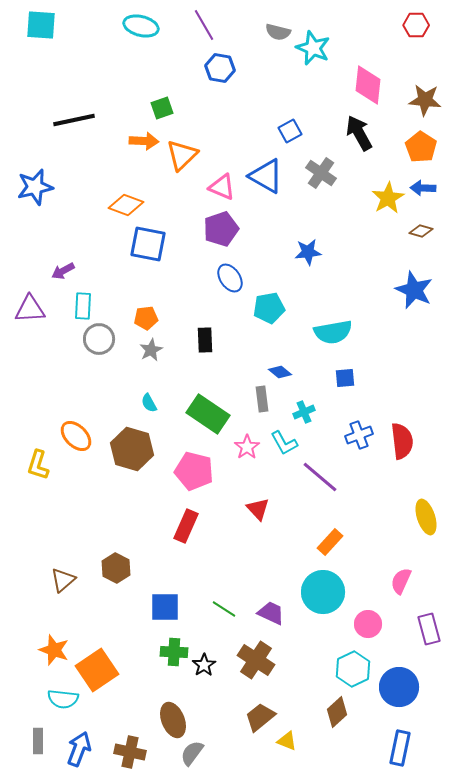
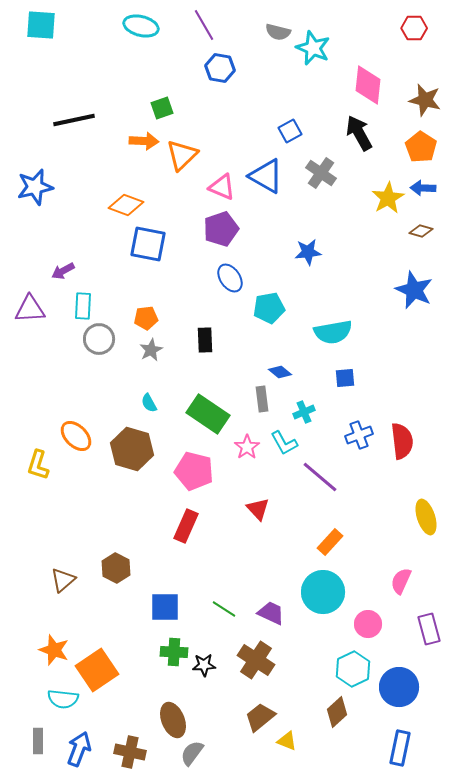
red hexagon at (416, 25): moved 2 px left, 3 px down
brown star at (425, 100): rotated 8 degrees clockwise
black star at (204, 665): rotated 30 degrees clockwise
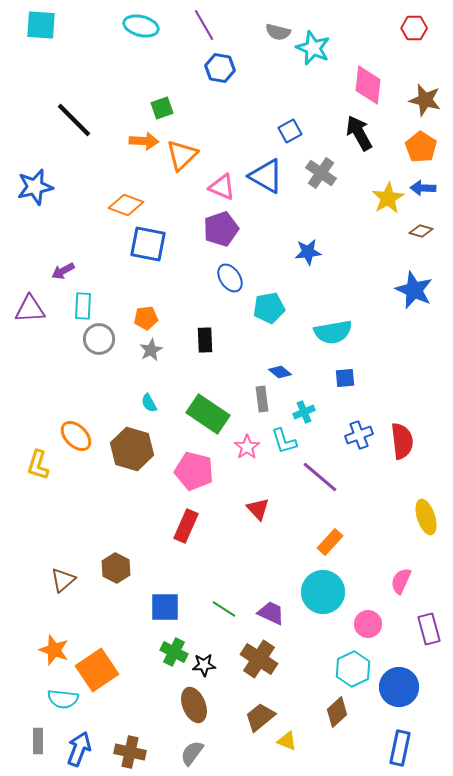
black line at (74, 120): rotated 57 degrees clockwise
cyan L-shape at (284, 443): moved 2 px up; rotated 12 degrees clockwise
green cross at (174, 652): rotated 24 degrees clockwise
brown cross at (256, 660): moved 3 px right, 1 px up
brown ellipse at (173, 720): moved 21 px right, 15 px up
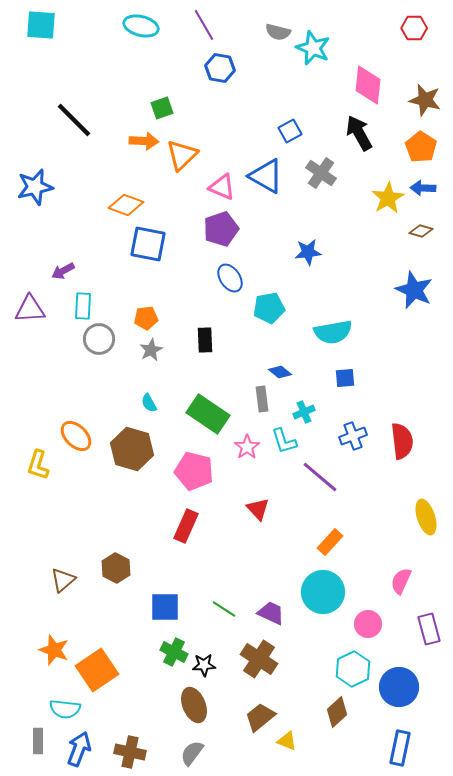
blue cross at (359, 435): moved 6 px left, 1 px down
cyan semicircle at (63, 699): moved 2 px right, 10 px down
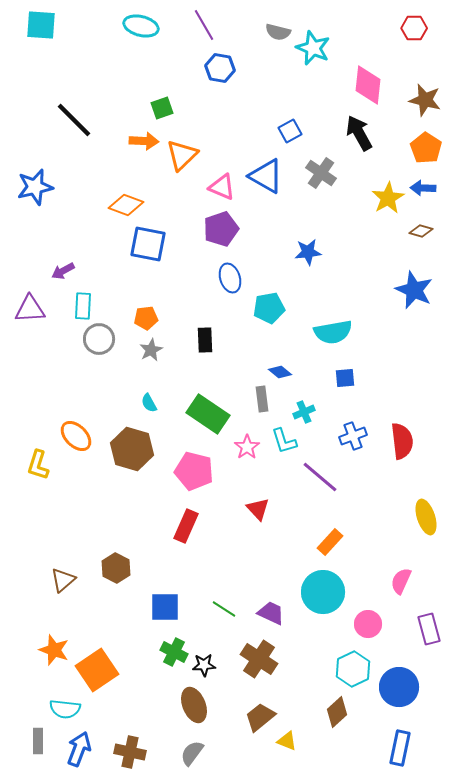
orange pentagon at (421, 147): moved 5 px right, 1 px down
blue ellipse at (230, 278): rotated 16 degrees clockwise
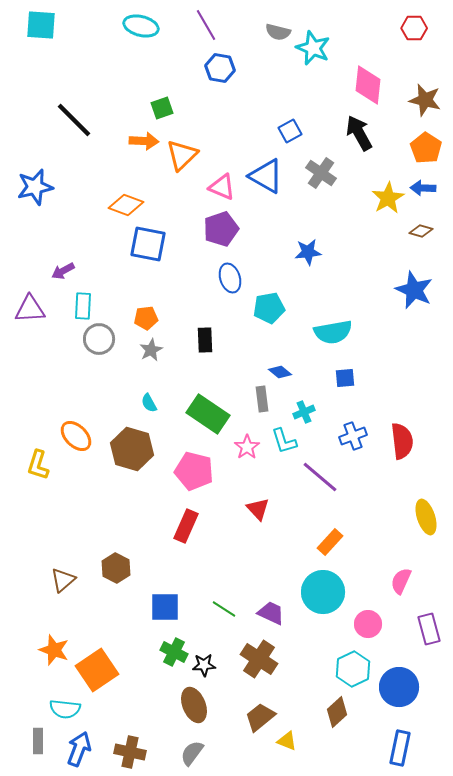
purple line at (204, 25): moved 2 px right
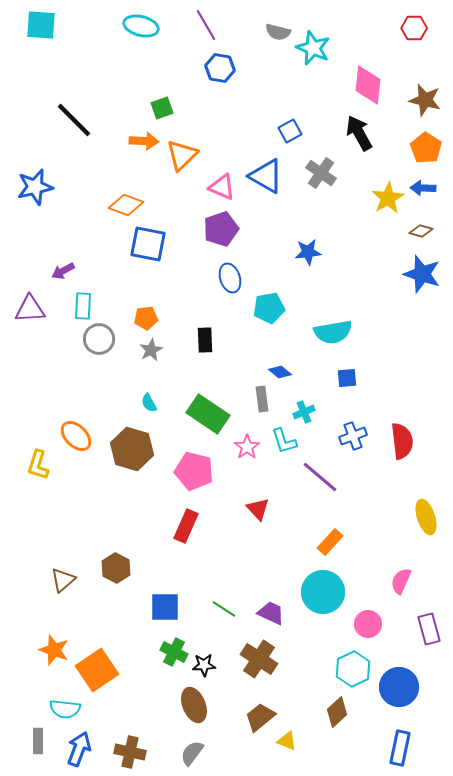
blue star at (414, 290): moved 8 px right, 16 px up; rotated 6 degrees counterclockwise
blue square at (345, 378): moved 2 px right
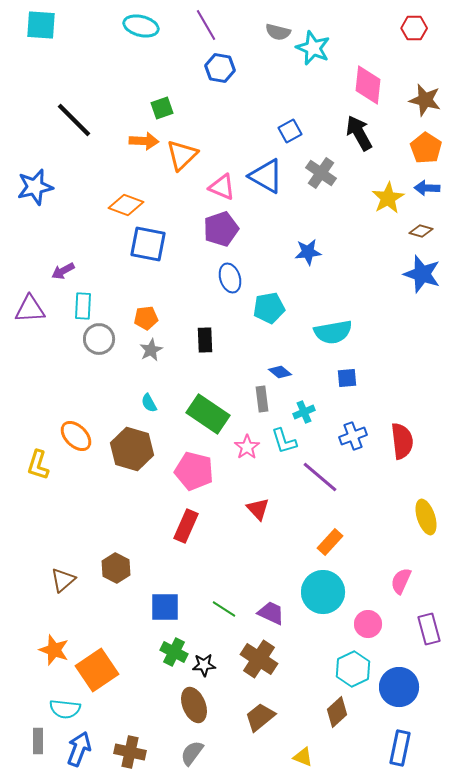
blue arrow at (423, 188): moved 4 px right
yellow triangle at (287, 741): moved 16 px right, 16 px down
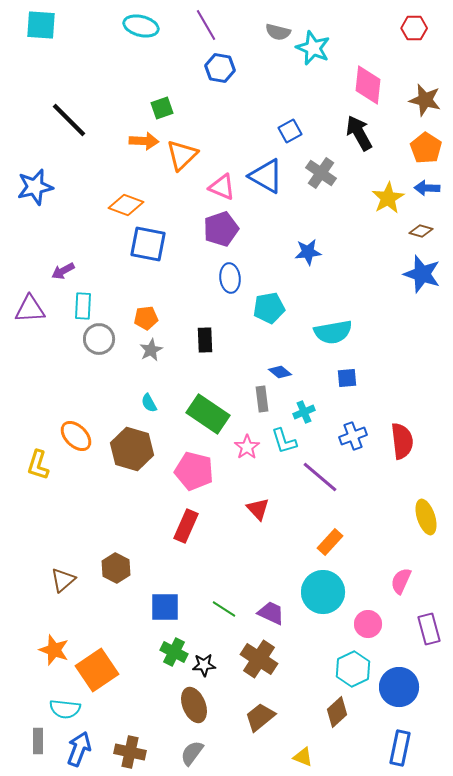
black line at (74, 120): moved 5 px left
blue ellipse at (230, 278): rotated 12 degrees clockwise
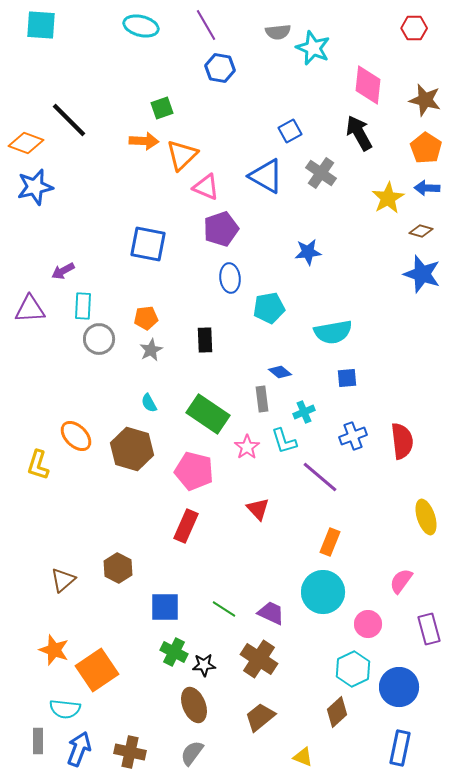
gray semicircle at (278, 32): rotated 20 degrees counterclockwise
pink triangle at (222, 187): moved 16 px left
orange diamond at (126, 205): moved 100 px left, 62 px up
orange rectangle at (330, 542): rotated 20 degrees counterclockwise
brown hexagon at (116, 568): moved 2 px right
pink semicircle at (401, 581): rotated 12 degrees clockwise
